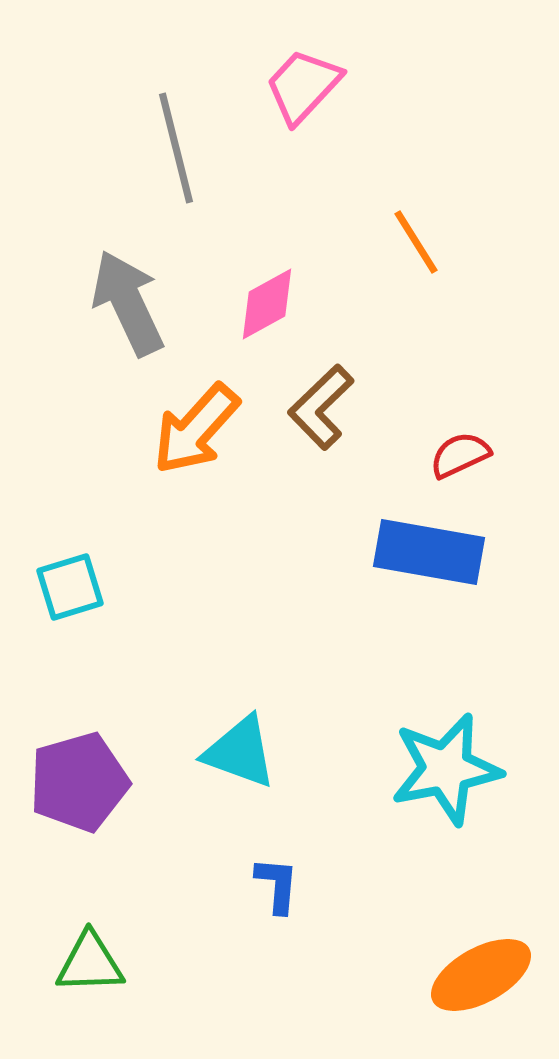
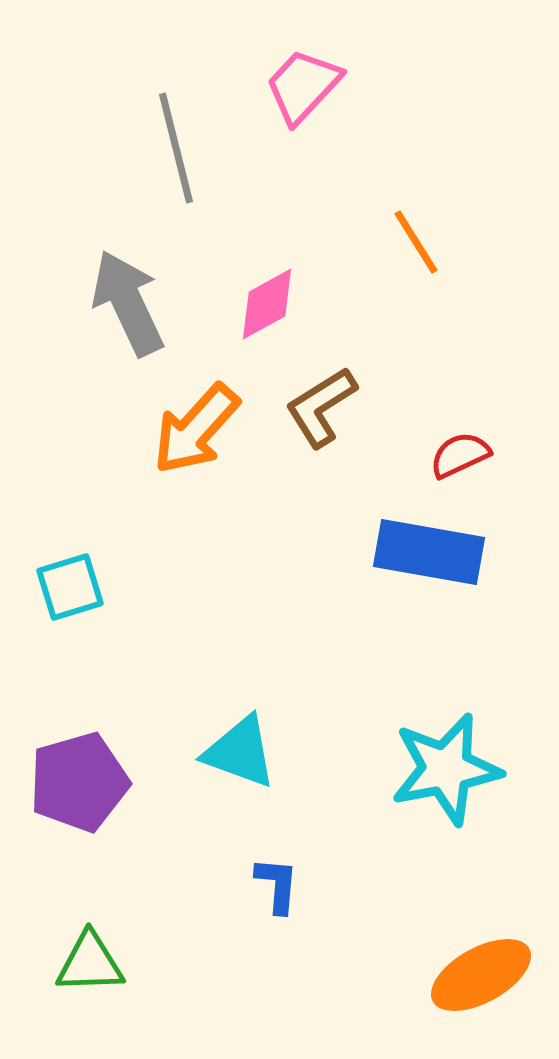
brown L-shape: rotated 12 degrees clockwise
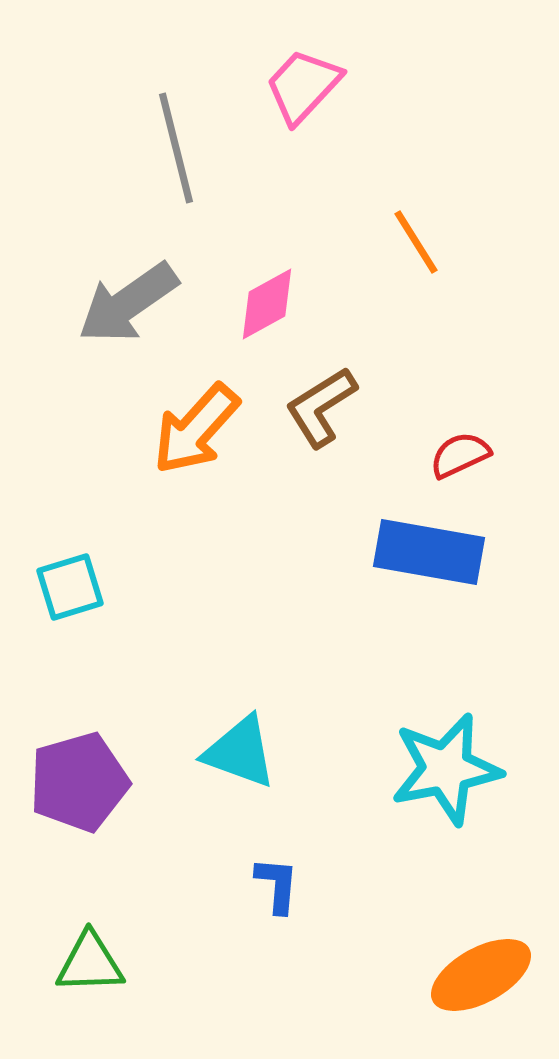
gray arrow: rotated 100 degrees counterclockwise
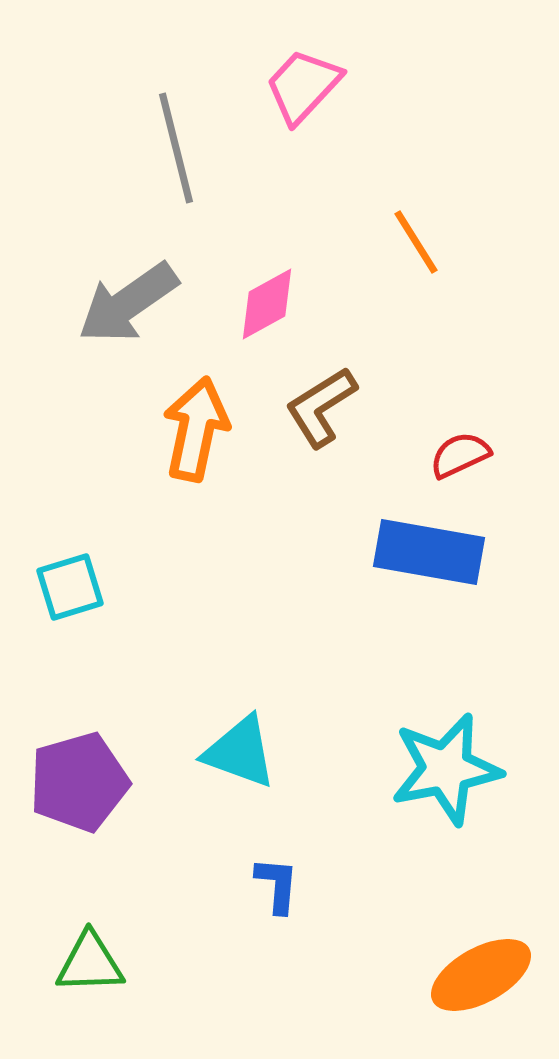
orange arrow: rotated 150 degrees clockwise
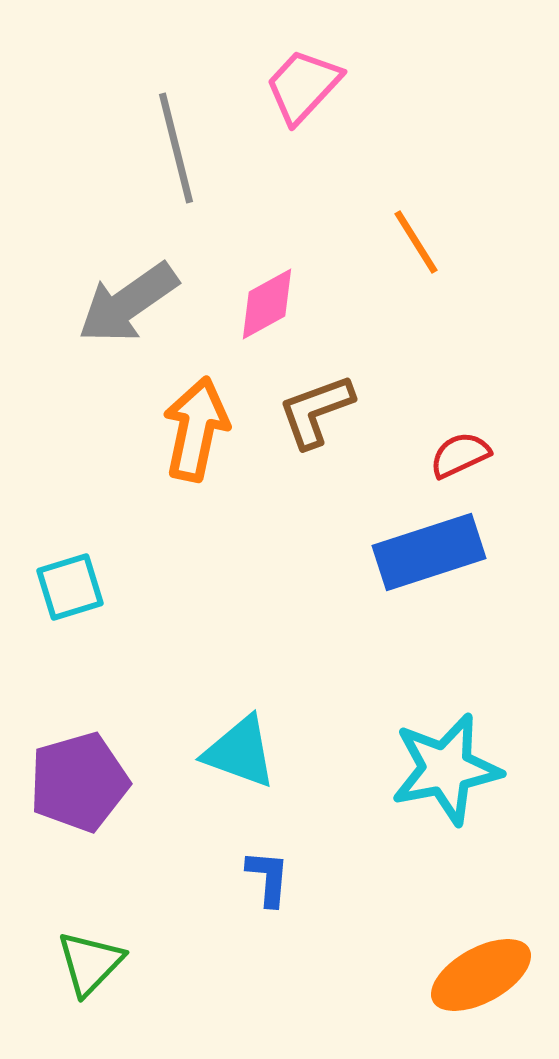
brown L-shape: moved 5 px left, 4 px down; rotated 12 degrees clockwise
blue rectangle: rotated 28 degrees counterclockwise
blue L-shape: moved 9 px left, 7 px up
green triangle: rotated 44 degrees counterclockwise
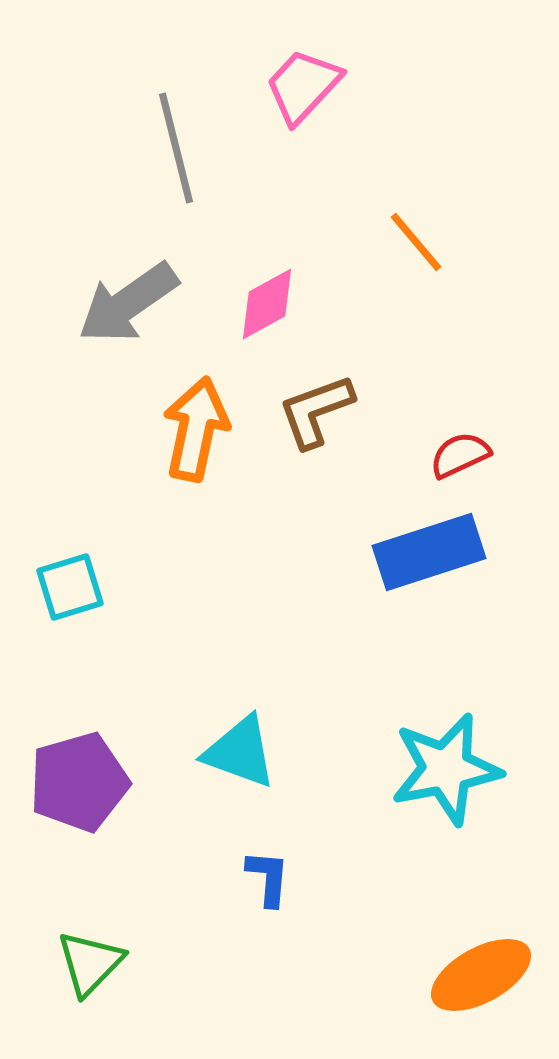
orange line: rotated 8 degrees counterclockwise
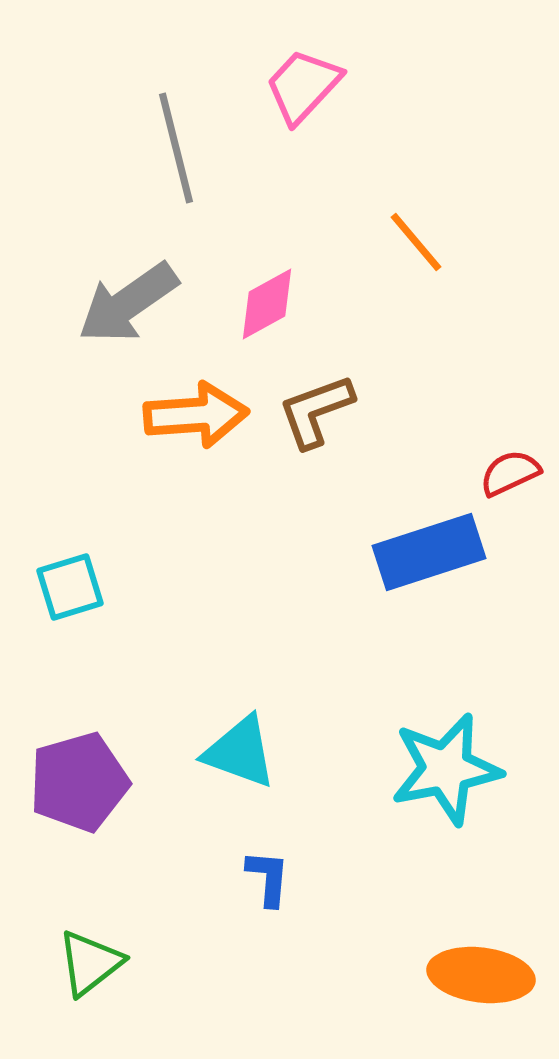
orange arrow: moved 14 px up; rotated 74 degrees clockwise
red semicircle: moved 50 px right, 18 px down
green triangle: rotated 8 degrees clockwise
orange ellipse: rotated 36 degrees clockwise
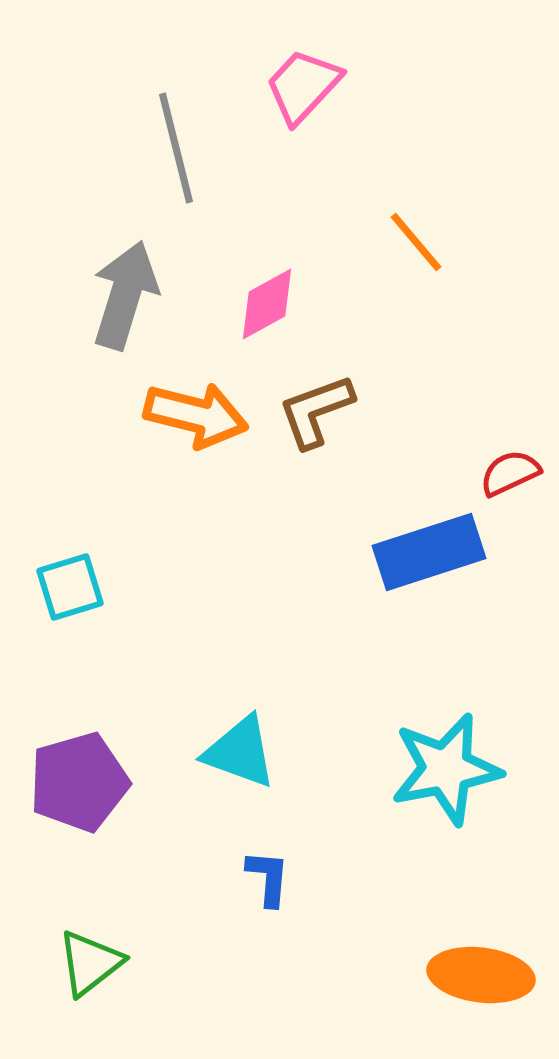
gray arrow: moved 3 px left, 8 px up; rotated 142 degrees clockwise
orange arrow: rotated 18 degrees clockwise
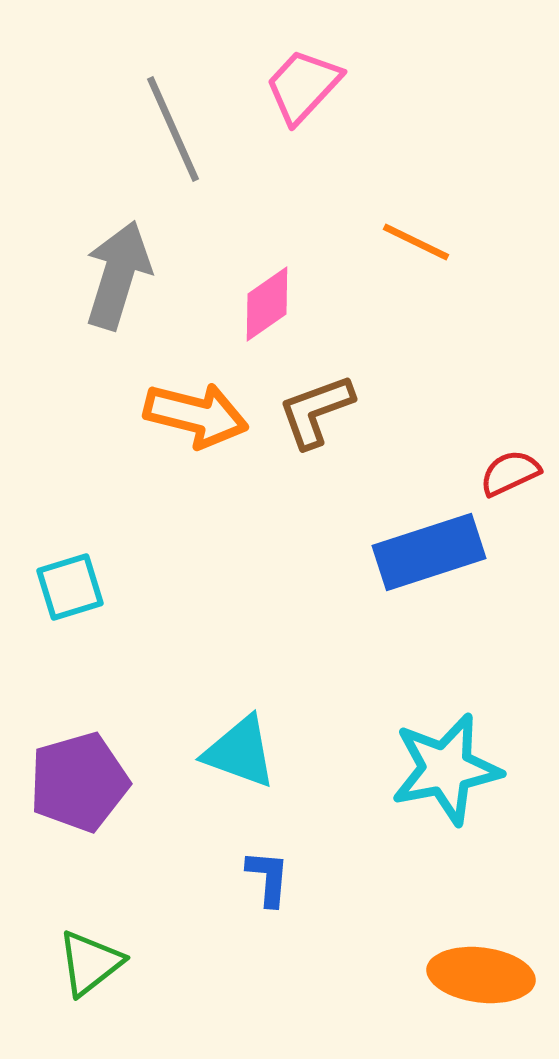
gray line: moved 3 px left, 19 px up; rotated 10 degrees counterclockwise
orange line: rotated 24 degrees counterclockwise
gray arrow: moved 7 px left, 20 px up
pink diamond: rotated 6 degrees counterclockwise
